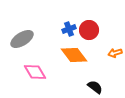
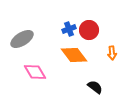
orange arrow: moved 3 px left; rotated 80 degrees counterclockwise
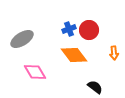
orange arrow: moved 2 px right
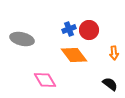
gray ellipse: rotated 45 degrees clockwise
pink diamond: moved 10 px right, 8 px down
black semicircle: moved 15 px right, 3 px up
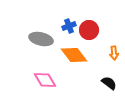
blue cross: moved 3 px up
gray ellipse: moved 19 px right
black semicircle: moved 1 px left, 1 px up
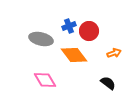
red circle: moved 1 px down
orange arrow: rotated 104 degrees counterclockwise
black semicircle: moved 1 px left
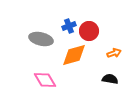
orange diamond: rotated 68 degrees counterclockwise
black semicircle: moved 2 px right, 4 px up; rotated 28 degrees counterclockwise
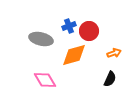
black semicircle: rotated 105 degrees clockwise
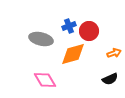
orange diamond: moved 1 px left, 1 px up
black semicircle: rotated 42 degrees clockwise
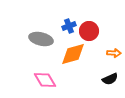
orange arrow: rotated 24 degrees clockwise
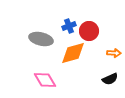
orange diamond: moved 1 px up
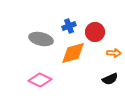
red circle: moved 6 px right, 1 px down
pink diamond: moved 5 px left; rotated 35 degrees counterclockwise
